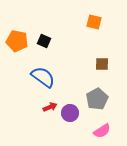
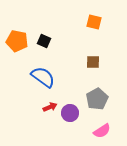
brown square: moved 9 px left, 2 px up
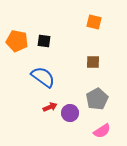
black square: rotated 16 degrees counterclockwise
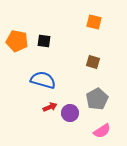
brown square: rotated 16 degrees clockwise
blue semicircle: moved 3 px down; rotated 20 degrees counterclockwise
